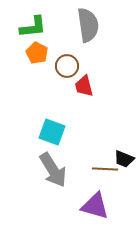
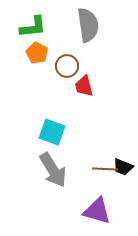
black trapezoid: moved 1 px left, 8 px down
purple triangle: moved 2 px right, 5 px down
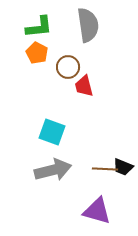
green L-shape: moved 6 px right
brown circle: moved 1 px right, 1 px down
gray arrow: rotated 72 degrees counterclockwise
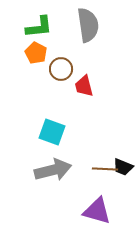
orange pentagon: moved 1 px left
brown circle: moved 7 px left, 2 px down
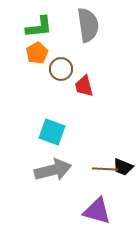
orange pentagon: moved 1 px right; rotated 15 degrees clockwise
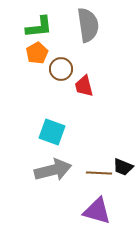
brown line: moved 6 px left, 4 px down
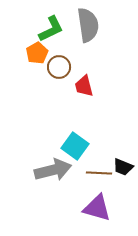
green L-shape: moved 12 px right, 2 px down; rotated 20 degrees counterclockwise
brown circle: moved 2 px left, 2 px up
cyan square: moved 23 px right, 14 px down; rotated 16 degrees clockwise
purple triangle: moved 3 px up
